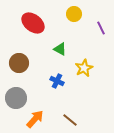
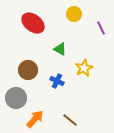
brown circle: moved 9 px right, 7 px down
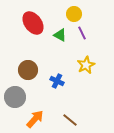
red ellipse: rotated 15 degrees clockwise
purple line: moved 19 px left, 5 px down
green triangle: moved 14 px up
yellow star: moved 2 px right, 3 px up
gray circle: moved 1 px left, 1 px up
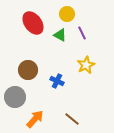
yellow circle: moved 7 px left
brown line: moved 2 px right, 1 px up
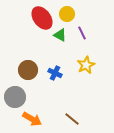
red ellipse: moved 9 px right, 5 px up
blue cross: moved 2 px left, 8 px up
orange arrow: moved 3 px left; rotated 78 degrees clockwise
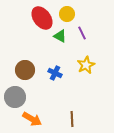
green triangle: moved 1 px down
brown circle: moved 3 px left
brown line: rotated 49 degrees clockwise
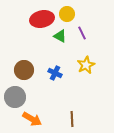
red ellipse: moved 1 px down; rotated 65 degrees counterclockwise
brown circle: moved 1 px left
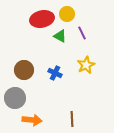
gray circle: moved 1 px down
orange arrow: moved 1 px down; rotated 24 degrees counterclockwise
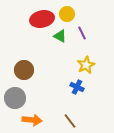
blue cross: moved 22 px right, 14 px down
brown line: moved 2 px left, 2 px down; rotated 35 degrees counterclockwise
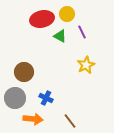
purple line: moved 1 px up
brown circle: moved 2 px down
blue cross: moved 31 px left, 11 px down
orange arrow: moved 1 px right, 1 px up
